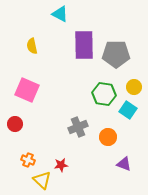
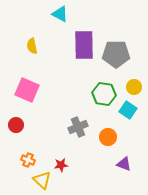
red circle: moved 1 px right, 1 px down
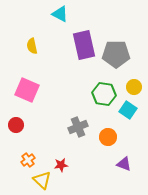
purple rectangle: rotated 12 degrees counterclockwise
orange cross: rotated 32 degrees clockwise
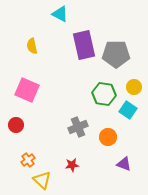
red star: moved 11 px right
